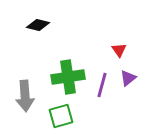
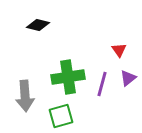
purple line: moved 1 px up
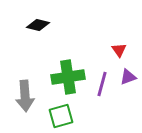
purple triangle: moved 1 px up; rotated 18 degrees clockwise
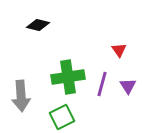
purple triangle: moved 9 px down; rotated 42 degrees counterclockwise
gray arrow: moved 4 px left
green square: moved 1 px right, 1 px down; rotated 10 degrees counterclockwise
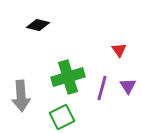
green cross: rotated 8 degrees counterclockwise
purple line: moved 4 px down
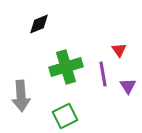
black diamond: moved 1 px right, 1 px up; rotated 35 degrees counterclockwise
green cross: moved 2 px left, 10 px up
purple line: moved 1 px right, 14 px up; rotated 25 degrees counterclockwise
green square: moved 3 px right, 1 px up
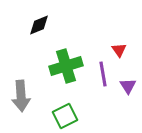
black diamond: moved 1 px down
green cross: moved 1 px up
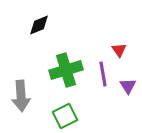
green cross: moved 4 px down
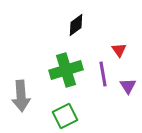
black diamond: moved 37 px right; rotated 15 degrees counterclockwise
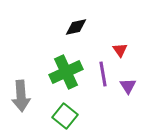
black diamond: moved 2 px down; rotated 25 degrees clockwise
red triangle: moved 1 px right
green cross: moved 2 px down; rotated 8 degrees counterclockwise
green square: rotated 25 degrees counterclockwise
